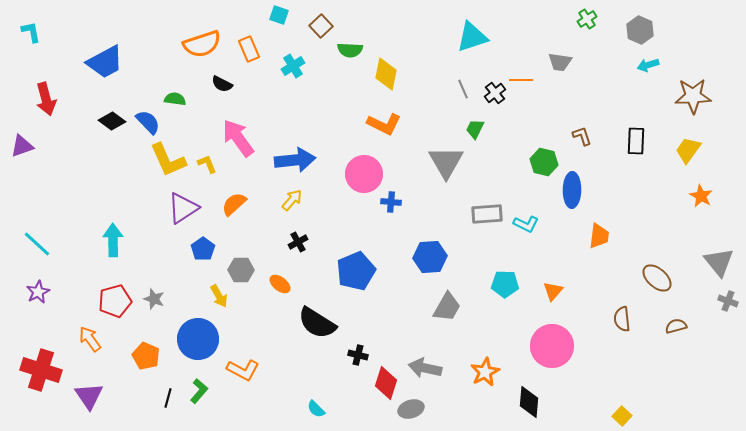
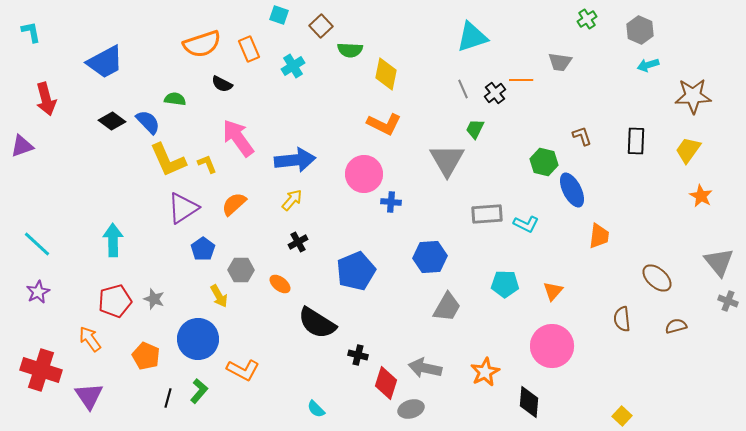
gray triangle at (446, 162): moved 1 px right, 2 px up
blue ellipse at (572, 190): rotated 28 degrees counterclockwise
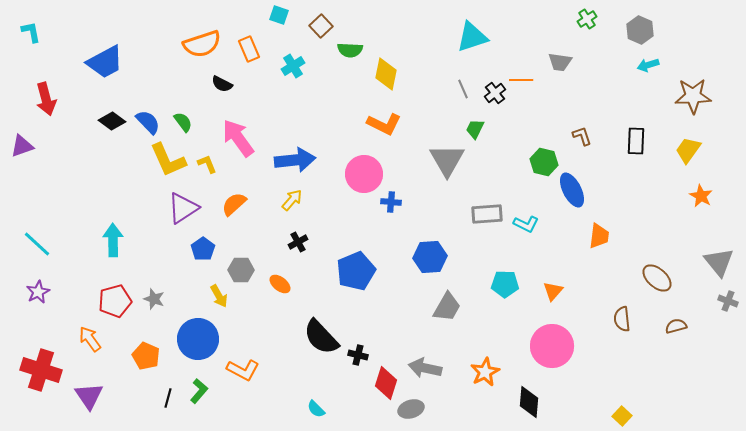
green semicircle at (175, 99): moved 8 px right, 23 px down; rotated 45 degrees clockwise
black semicircle at (317, 323): moved 4 px right, 14 px down; rotated 15 degrees clockwise
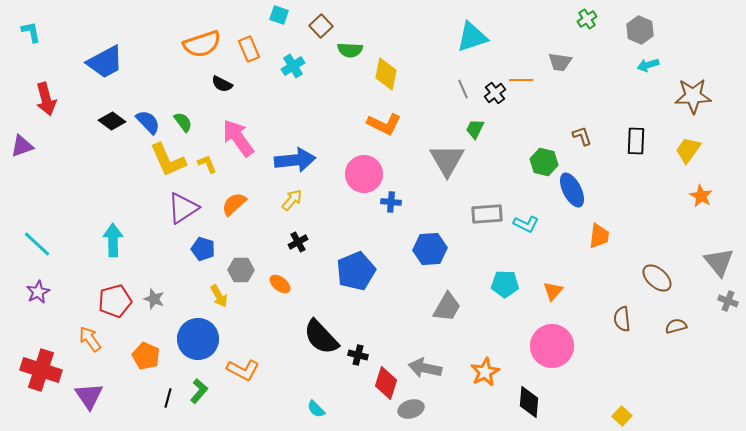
blue pentagon at (203, 249): rotated 20 degrees counterclockwise
blue hexagon at (430, 257): moved 8 px up
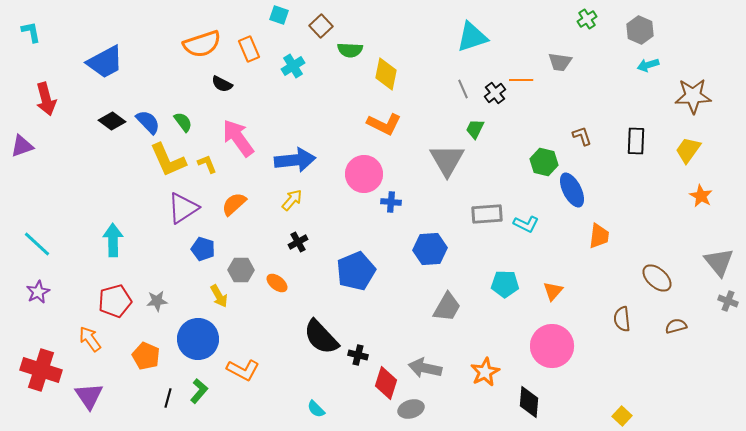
orange ellipse at (280, 284): moved 3 px left, 1 px up
gray star at (154, 299): moved 3 px right, 2 px down; rotated 25 degrees counterclockwise
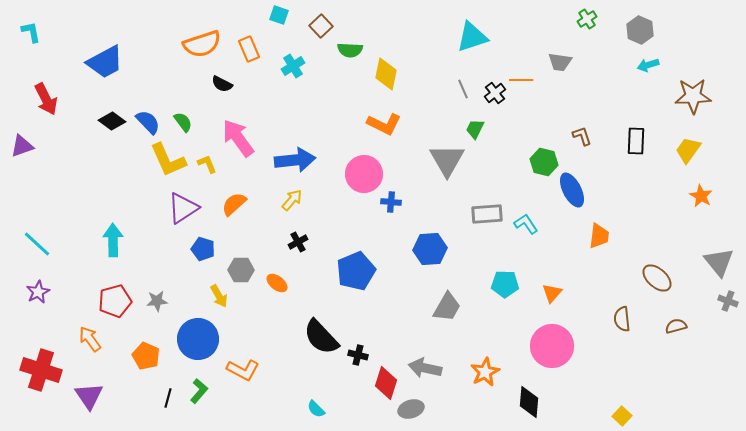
red arrow at (46, 99): rotated 12 degrees counterclockwise
cyan L-shape at (526, 224): rotated 150 degrees counterclockwise
orange triangle at (553, 291): moved 1 px left, 2 px down
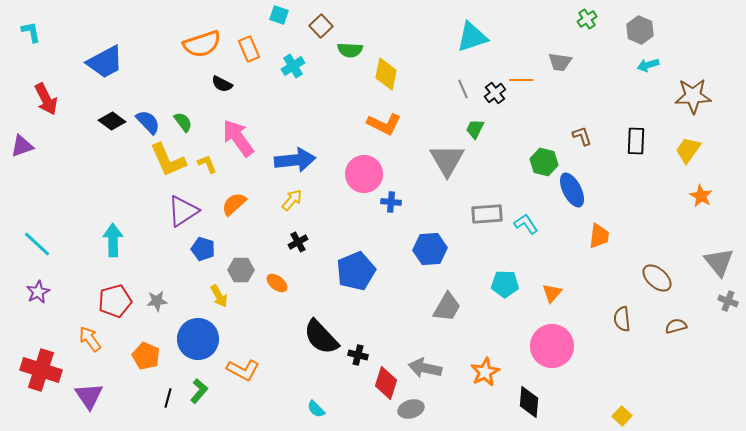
purple triangle at (183, 208): moved 3 px down
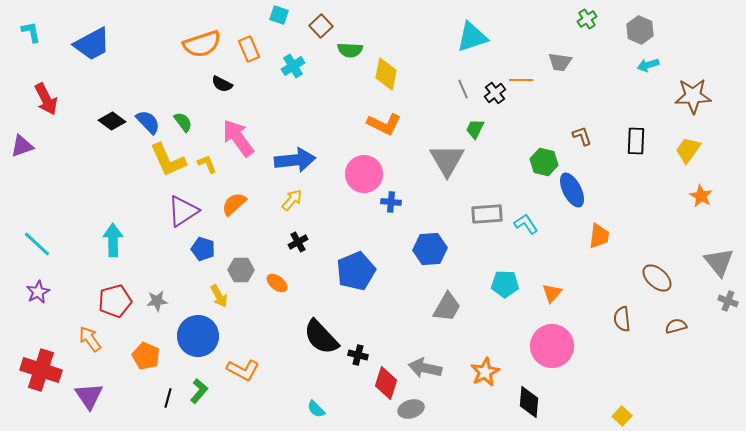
blue trapezoid at (105, 62): moved 13 px left, 18 px up
blue circle at (198, 339): moved 3 px up
